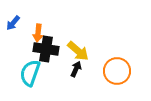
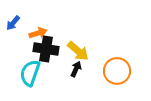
orange arrow: rotated 114 degrees counterclockwise
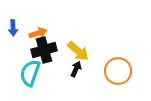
blue arrow: moved 5 px down; rotated 42 degrees counterclockwise
black cross: moved 2 px left, 1 px down; rotated 25 degrees counterclockwise
orange circle: moved 1 px right
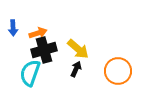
yellow arrow: moved 2 px up
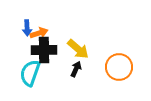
blue arrow: moved 14 px right
orange arrow: moved 1 px right
black cross: rotated 15 degrees clockwise
orange circle: moved 1 px right, 4 px up
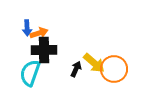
yellow arrow: moved 16 px right, 14 px down
orange circle: moved 5 px left, 2 px down
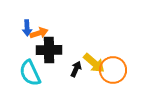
black cross: moved 5 px right
orange circle: moved 1 px left, 1 px down
cyan semicircle: rotated 44 degrees counterclockwise
